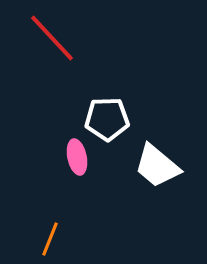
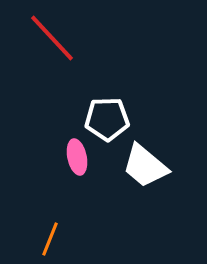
white trapezoid: moved 12 px left
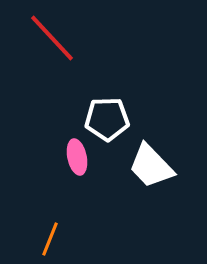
white trapezoid: moved 6 px right; rotated 6 degrees clockwise
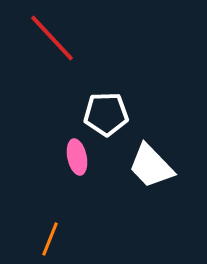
white pentagon: moved 1 px left, 5 px up
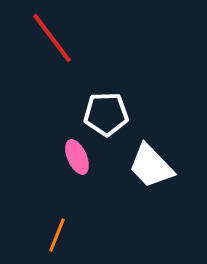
red line: rotated 6 degrees clockwise
pink ellipse: rotated 12 degrees counterclockwise
orange line: moved 7 px right, 4 px up
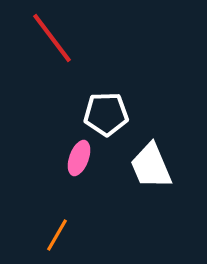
pink ellipse: moved 2 px right, 1 px down; rotated 44 degrees clockwise
white trapezoid: rotated 21 degrees clockwise
orange line: rotated 8 degrees clockwise
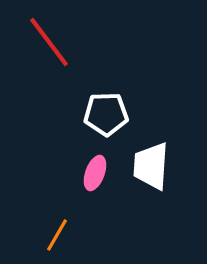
red line: moved 3 px left, 4 px down
pink ellipse: moved 16 px right, 15 px down
white trapezoid: rotated 27 degrees clockwise
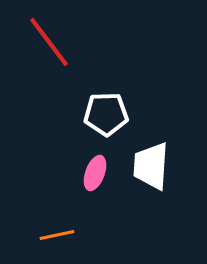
orange line: rotated 48 degrees clockwise
